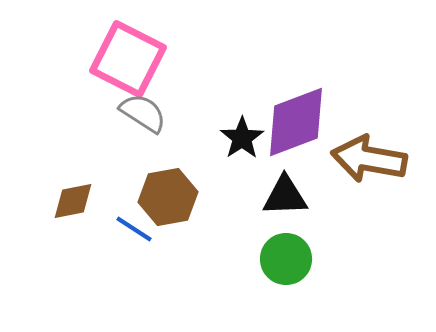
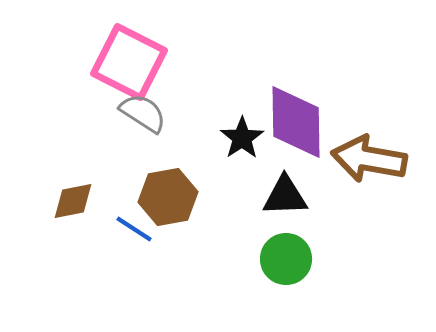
pink square: moved 1 px right, 3 px down
purple diamond: rotated 70 degrees counterclockwise
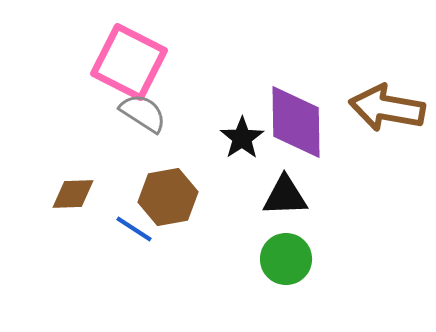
brown arrow: moved 18 px right, 51 px up
brown diamond: moved 7 px up; rotated 9 degrees clockwise
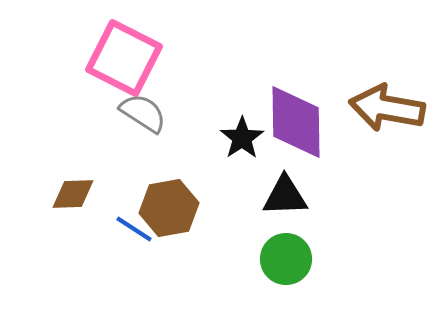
pink square: moved 5 px left, 4 px up
brown hexagon: moved 1 px right, 11 px down
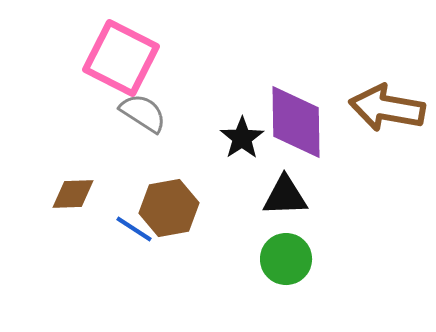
pink square: moved 3 px left
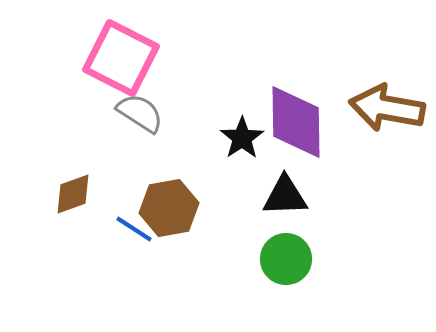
gray semicircle: moved 3 px left
brown diamond: rotated 18 degrees counterclockwise
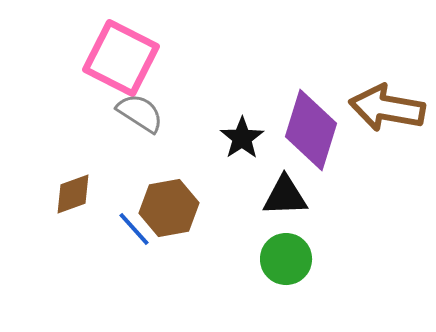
purple diamond: moved 15 px right, 8 px down; rotated 18 degrees clockwise
blue line: rotated 15 degrees clockwise
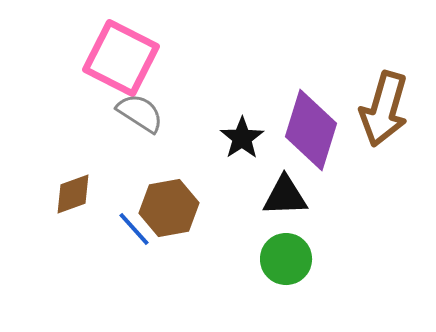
brown arrow: moved 3 px left, 1 px down; rotated 84 degrees counterclockwise
